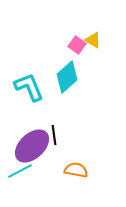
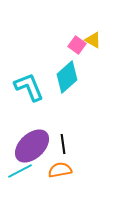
black line: moved 9 px right, 9 px down
orange semicircle: moved 16 px left; rotated 20 degrees counterclockwise
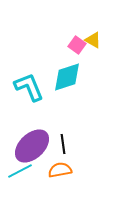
cyan diamond: rotated 24 degrees clockwise
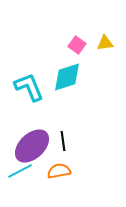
yellow triangle: moved 12 px right, 3 px down; rotated 36 degrees counterclockwise
black line: moved 3 px up
orange semicircle: moved 1 px left, 1 px down
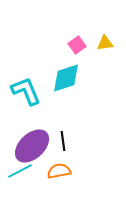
pink square: rotated 18 degrees clockwise
cyan diamond: moved 1 px left, 1 px down
cyan L-shape: moved 3 px left, 4 px down
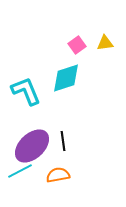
orange semicircle: moved 1 px left, 4 px down
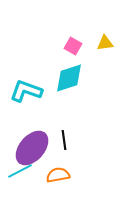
pink square: moved 4 px left, 1 px down; rotated 24 degrees counterclockwise
cyan diamond: moved 3 px right
cyan L-shape: rotated 48 degrees counterclockwise
black line: moved 1 px right, 1 px up
purple ellipse: moved 2 px down; rotated 6 degrees counterclockwise
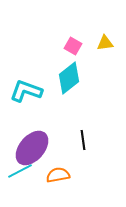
cyan diamond: rotated 20 degrees counterclockwise
black line: moved 19 px right
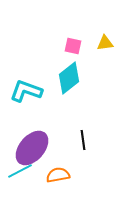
pink square: rotated 18 degrees counterclockwise
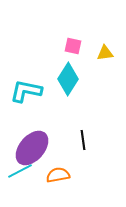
yellow triangle: moved 10 px down
cyan diamond: moved 1 px left, 1 px down; rotated 20 degrees counterclockwise
cyan L-shape: rotated 8 degrees counterclockwise
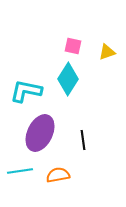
yellow triangle: moved 2 px right, 1 px up; rotated 12 degrees counterclockwise
purple ellipse: moved 8 px right, 15 px up; rotated 15 degrees counterclockwise
cyan line: rotated 20 degrees clockwise
